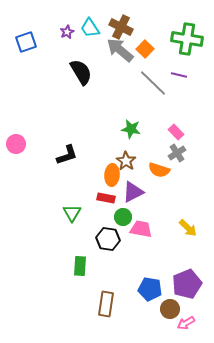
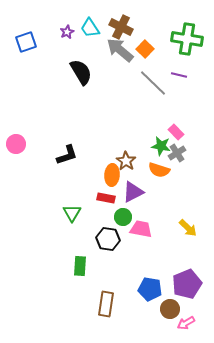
green star: moved 30 px right, 17 px down
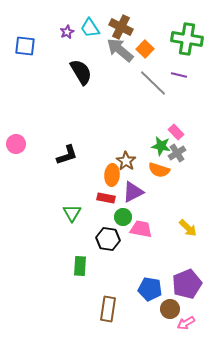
blue square: moved 1 px left, 4 px down; rotated 25 degrees clockwise
brown rectangle: moved 2 px right, 5 px down
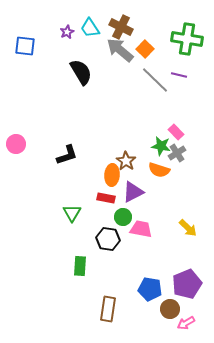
gray line: moved 2 px right, 3 px up
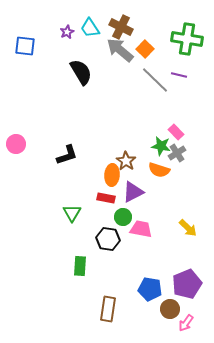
pink arrow: rotated 24 degrees counterclockwise
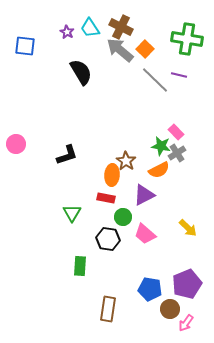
purple star: rotated 16 degrees counterclockwise
orange semicircle: rotated 45 degrees counterclockwise
purple triangle: moved 11 px right, 3 px down
pink trapezoid: moved 4 px right, 5 px down; rotated 150 degrees counterclockwise
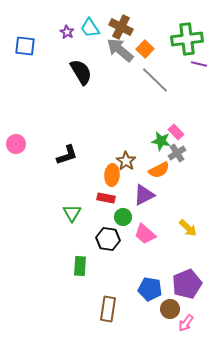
green cross: rotated 16 degrees counterclockwise
purple line: moved 20 px right, 11 px up
green star: moved 5 px up
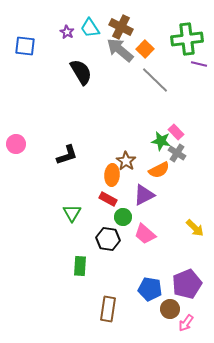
gray cross: rotated 24 degrees counterclockwise
red rectangle: moved 2 px right, 1 px down; rotated 18 degrees clockwise
yellow arrow: moved 7 px right
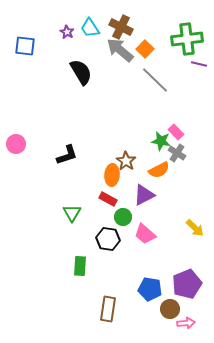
pink arrow: rotated 132 degrees counterclockwise
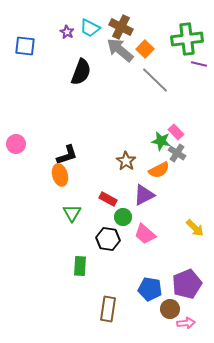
cyan trapezoid: rotated 30 degrees counterclockwise
black semicircle: rotated 52 degrees clockwise
orange ellipse: moved 52 px left; rotated 20 degrees counterclockwise
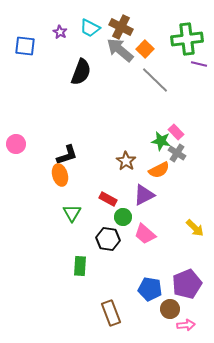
purple star: moved 7 px left
brown rectangle: moved 3 px right, 4 px down; rotated 30 degrees counterclockwise
pink arrow: moved 2 px down
